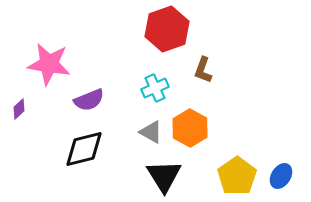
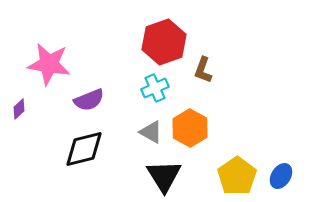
red hexagon: moved 3 px left, 13 px down
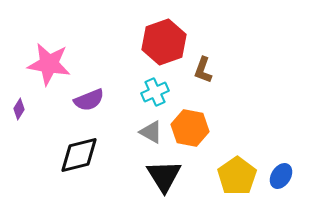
cyan cross: moved 4 px down
purple diamond: rotated 15 degrees counterclockwise
orange hexagon: rotated 18 degrees counterclockwise
black diamond: moved 5 px left, 6 px down
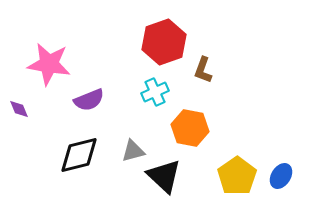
purple diamond: rotated 55 degrees counterclockwise
gray triangle: moved 18 px left, 19 px down; rotated 45 degrees counterclockwise
black triangle: rotated 15 degrees counterclockwise
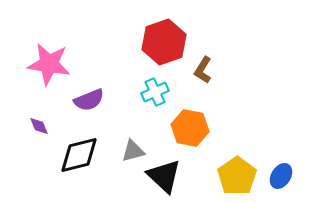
brown L-shape: rotated 12 degrees clockwise
purple diamond: moved 20 px right, 17 px down
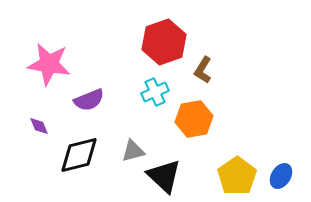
orange hexagon: moved 4 px right, 9 px up; rotated 21 degrees counterclockwise
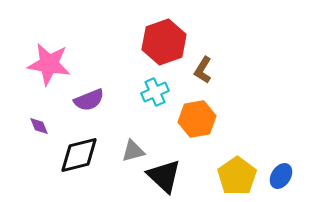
orange hexagon: moved 3 px right
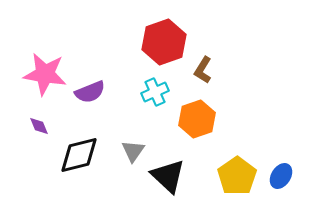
pink star: moved 4 px left, 10 px down
purple semicircle: moved 1 px right, 8 px up
orange hexagon: rotated 9 degrees counterclockwise
gray triangle: rotated 40 degrees counterclockwise
black triangle: moved 4 px right
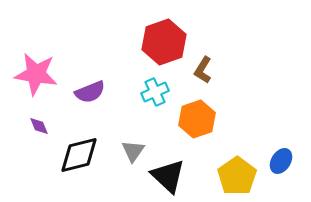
pink star: moved 9 px left
blue ellipse: moved 15 px up
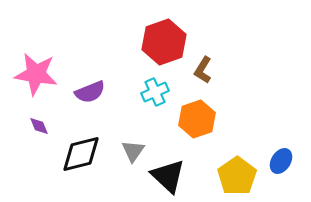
black diamond: moved 2 px right, 1 px up
